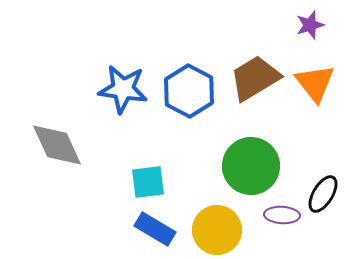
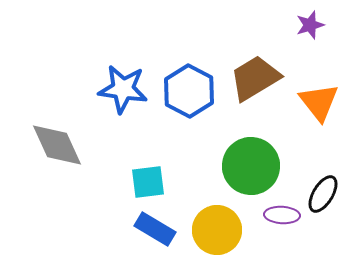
orange triangle: moved 4 px right, 19 px down
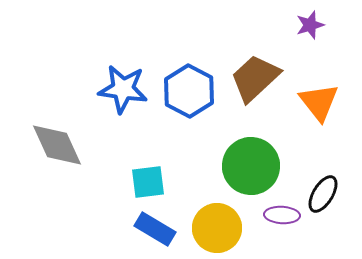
brown trapezoid: rotated 12 degrees counterclockwise
yellow circle: moved 2 px up
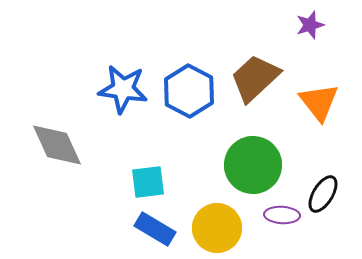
green circle: moved 2 px right, 1 px up
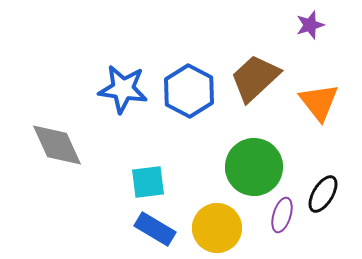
green circle: moved 1 px right, 2 px down
purple ellipse: rotated 76 degrees counterclockwise
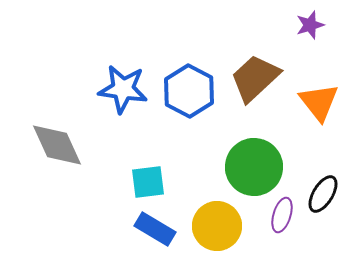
yellow circle: moved 2 px up
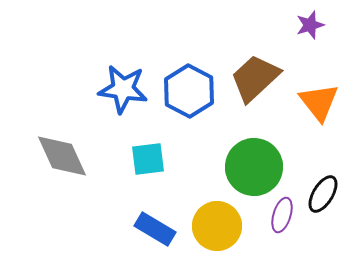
gray diamond: moved 5 px right, 11 px down
cyan square: moved 23 px up
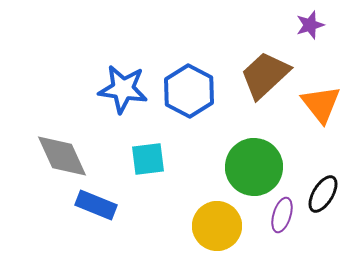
brown trapezoid: moved 10 px right, 3 px up
orange triangle: moved 2 px right, 2 px down
blue rectangle: moved 59 px left, 24 px up; rotated 9 degrees counterclockwise
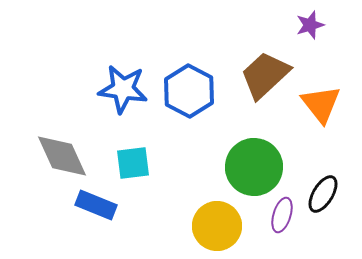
cyan square: moved 15 px left, 4 px down
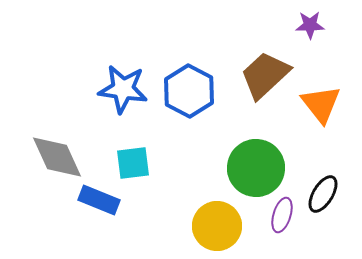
purple star: rotated 16 degrees clockwise
gray diamond: moved 5 px left, 1 px down
green circle: moved 2 px right, 1 px down
blue rectangle: moved 3 px right, 5 px up
